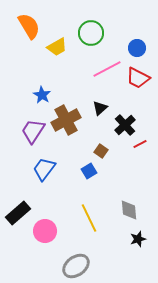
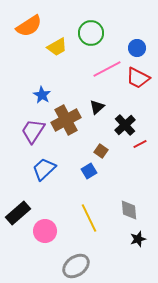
orange semicircle: rotated 88 degrees clockwise
black triangle: moved 3 px left, 1 px up
blue trapezoid: rotated 10 degrees clockwise
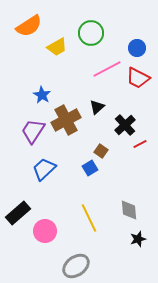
blue square: moved 1 px right, 3 px up
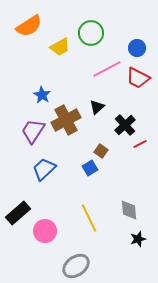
yellow trapezoid: moved 3 px right
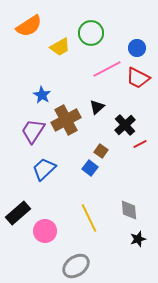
blue square: rotated 21 degrees counterclockwise
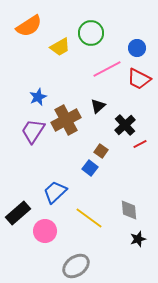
red trapezoid: moved 1 px right, 1 px down
blue star: moved 4 px left, 2 px down; rotated 18 degrees clockwise
black triangle: moved 1 px right, 1 px up
blue trapezoid: moved 11 px right, 23 px down
yellow line: rotated 28 degrees counterclockwise
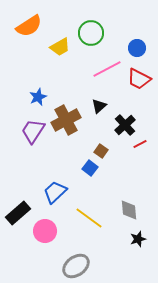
black triangle: moved 1 px right
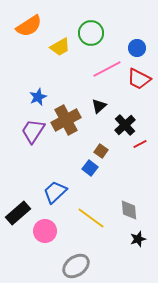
yellow line: moved 2 px right
